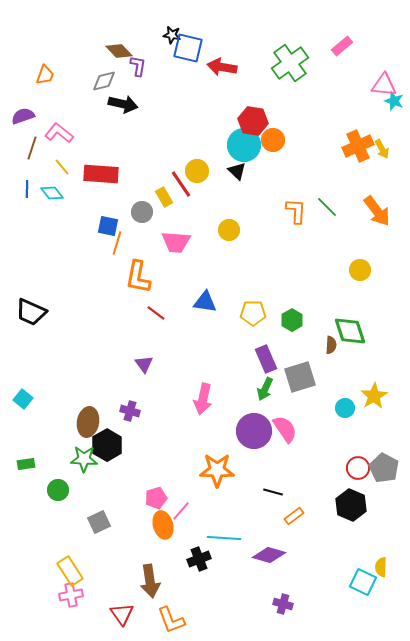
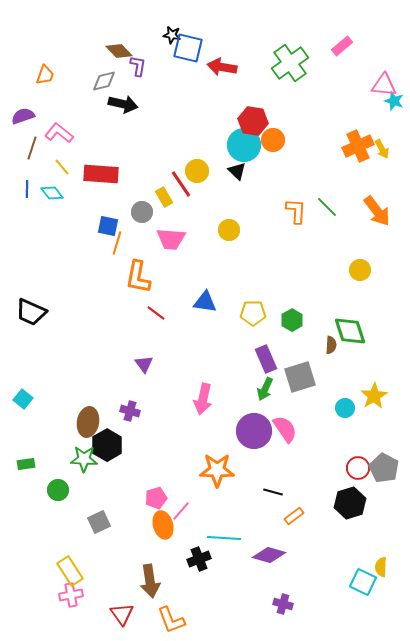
pink trapezoid at (176, 242): moved 5 px left, 3 px up
black hexagon at (351, 505): moved 1 px left, 2 px up; rotated 20 degrees clockwise
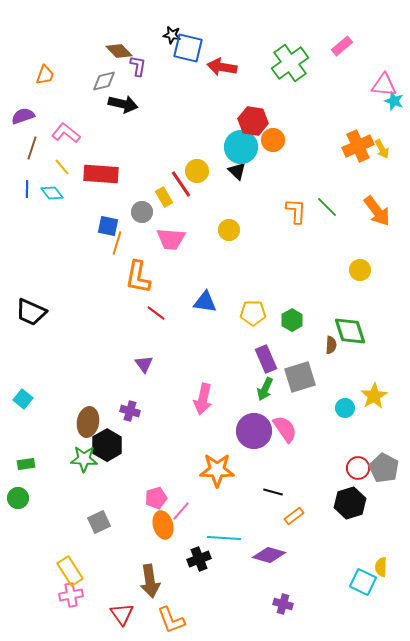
pink L-shape at (59, 133): moved 7 px right
cyan circle at (244, 145): moved 3 px left, 2 px down
green circle at (58, 490): moved 40 px left, 8 px down
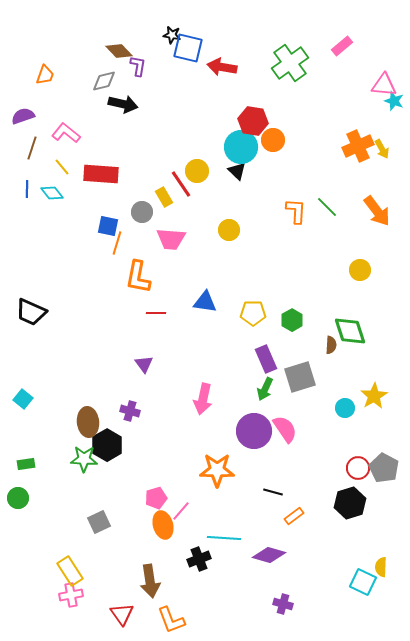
red line at (156, 313): rotated 36 degrees counterclockwise
brown ellipse at (88, 422): rotated 16 degrees counterclockwise
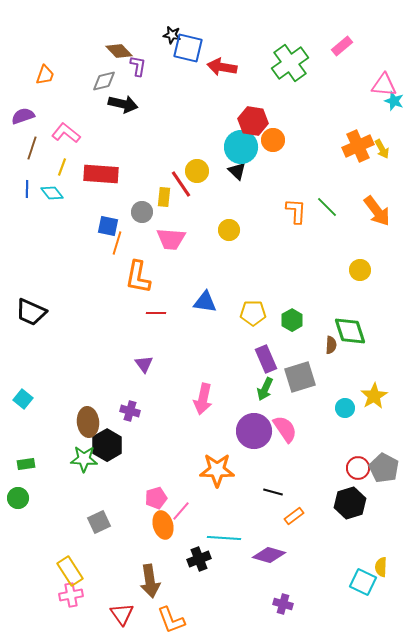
yellow line at (62, 167): rotated 60 degrees clockwise
yellow rectangle at (164, 197): rotated 36 degrees clockwise
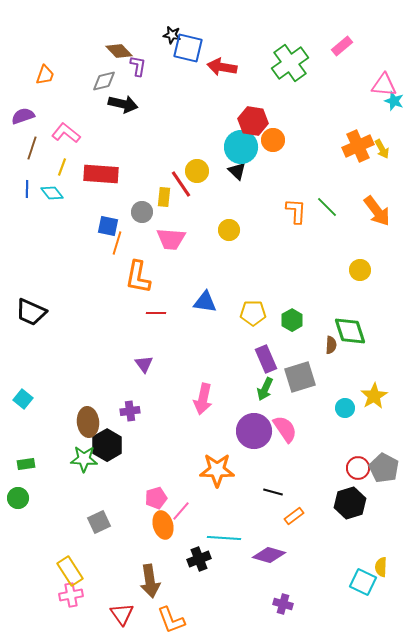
purple cross at (130, 411): rotated 24 degrees counterclockwise
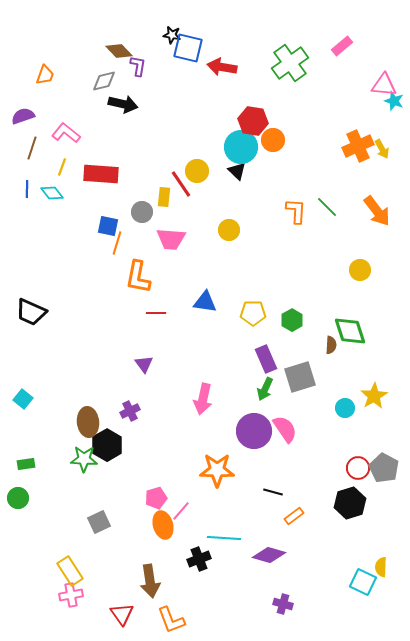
purple cross at (130, 411): rotated 18 degrees counterclockwise
